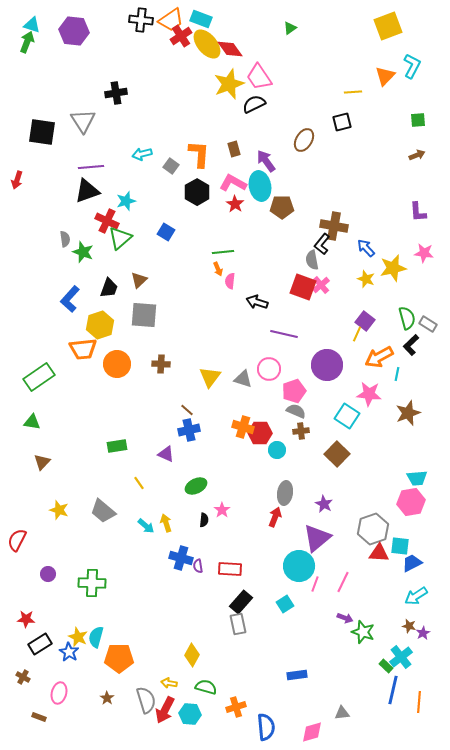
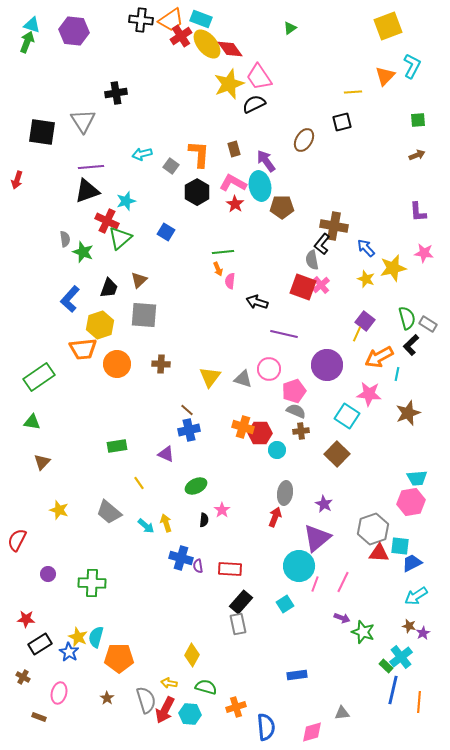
gray trapezoid at (103, 511): moved 6 px right, 1 px down
purple arrow at (345, 618): moved 3 px left
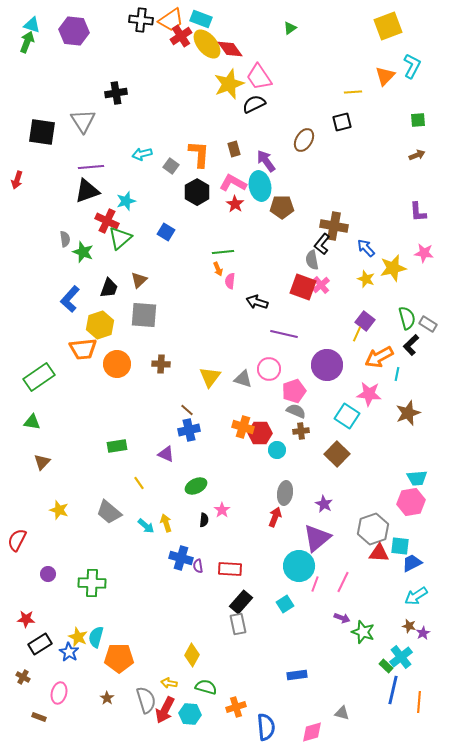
gray triangle at (342, 713): rotated 21 degrees clockwise
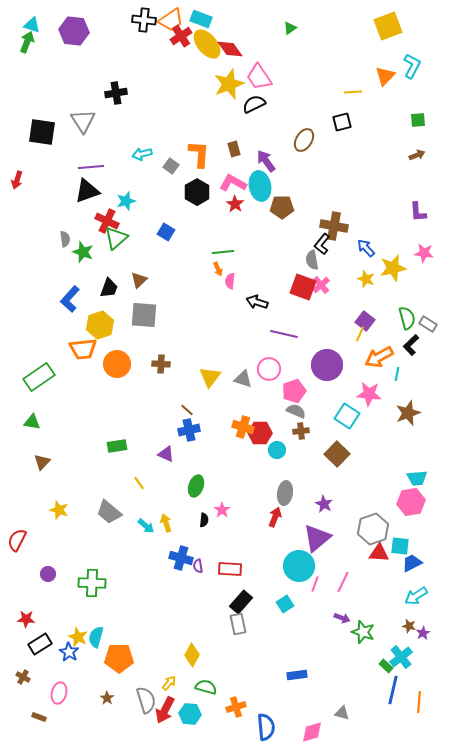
black cross at (141, 20): moved 3 px right
green triangle at (120, 238): moved 4 px left
yellow line at (357, 334): moved 3 px right
green ellipse at (196, 486): rotated 45 degrees counterclockwise
yellow arrow at (169, 683): rotated 119 degrees clockwise
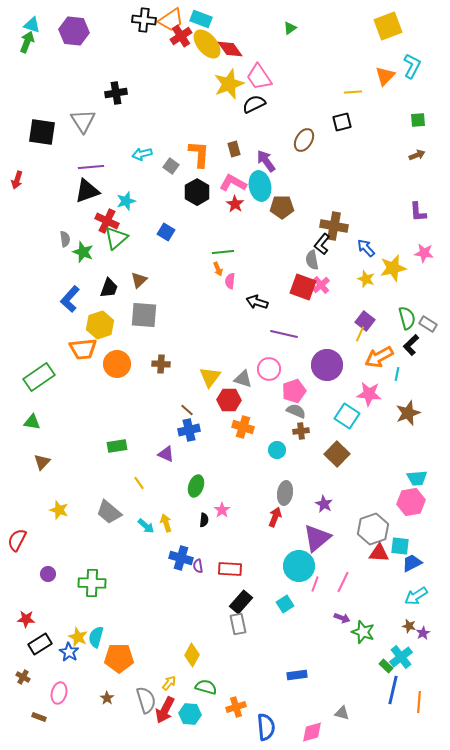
red hexagon at (260, 433): moved 31 px left, 33 px up
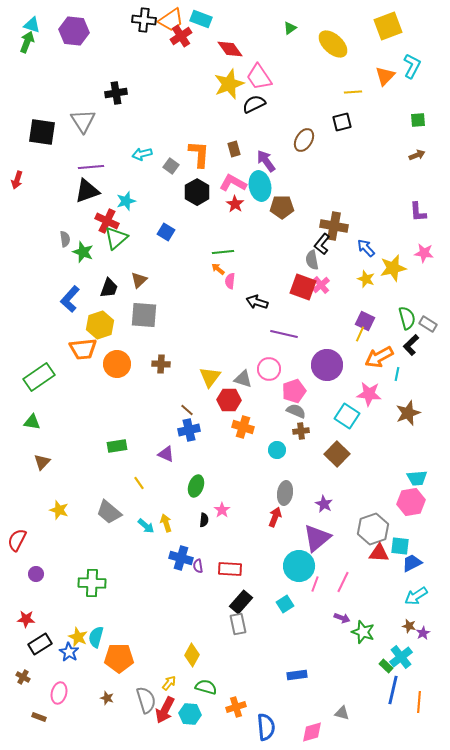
yellow ellipse at (207, 44): moved 126 px right; rotated 8 degrees counterclockwise
orange arrow at (218, 269): rotated 152 degrees clockwise
purple square at (365, 321): rotated 12 degrees counterclockwise
purple circle at (48, 574): moved 12 px left
brown star at (107, 698): rotated 16 degrees counterclockwise
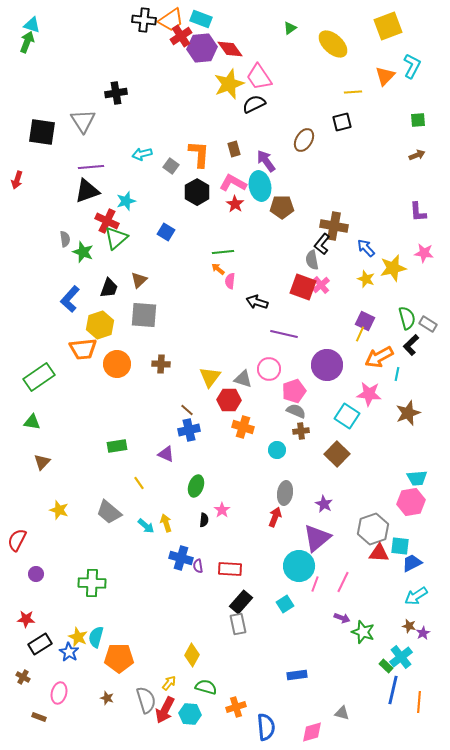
purple hexagon at (74, 31): moved 128 px right, 17 px down; rotated 12 degrees counterclockwise
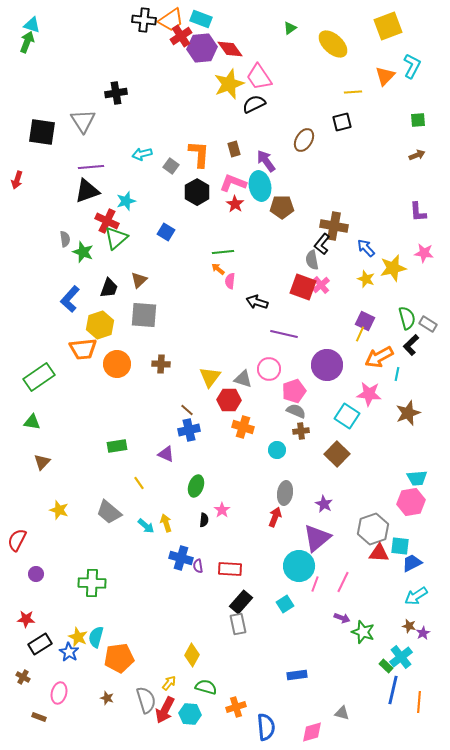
pink L-shape at (233, 183): rotated 8 degrees counterclockwise
orange pentagon at (119, 658): rotated 8 degrees counterclockwise
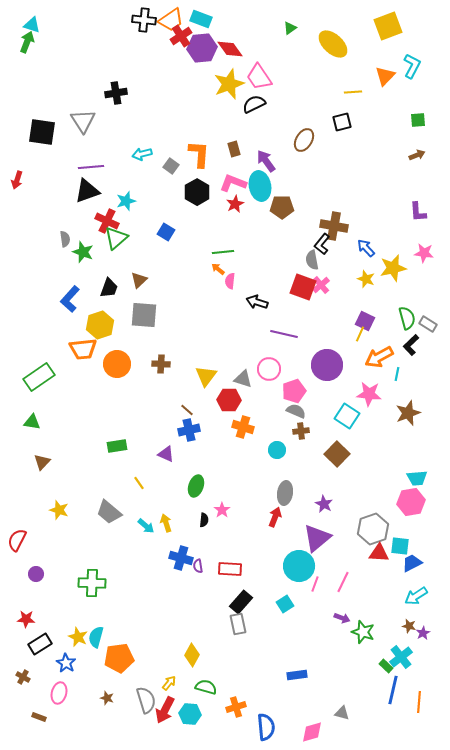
red star at (235, 204): rotated 12 degrees clockwise
yellow triangle at (210, 377): moved 4 px left, 1 px up
blue star at (69, 652): moved 3 px left, 11 px down
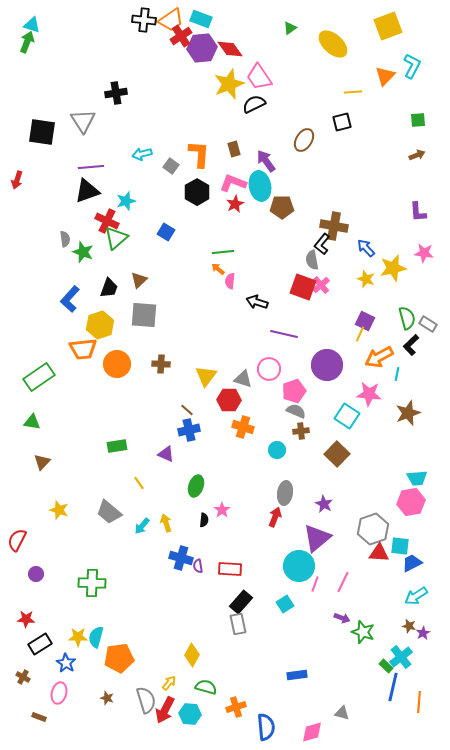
cyan arrow at (146, 526): moved 4 px left; rotated 90 degrees clockwise
yellow star at (78, 637): rotated 24 degrees counterclockwise
blue line at (393, 690): moved 3 px up
